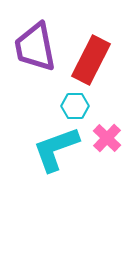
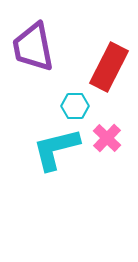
purple trapezoid: moved 2 px left
red rectangle: moved 18 px right, 7 px down
cyan L-shape: rotated 6 degrees clockwise
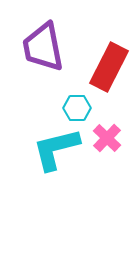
purple trapezoid: moved 10 px right
cyan hexagon: moved 2 px right, 2 px down
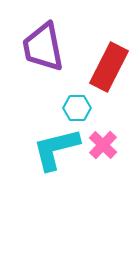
pink cross: moved 4 px left, 7 px down
